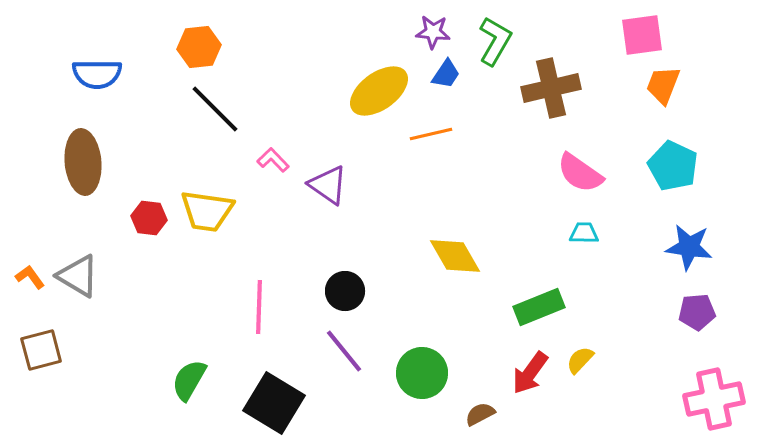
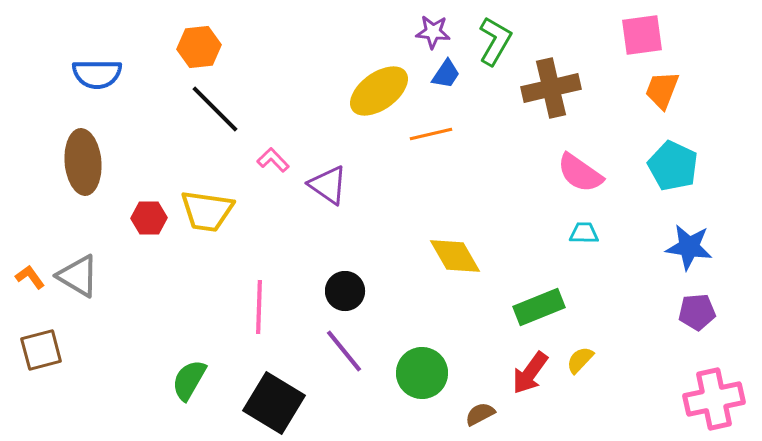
orange trapezoid: moved 1 px left, 5 px down
red hexagon: rotated 8 degrees counterclockwise
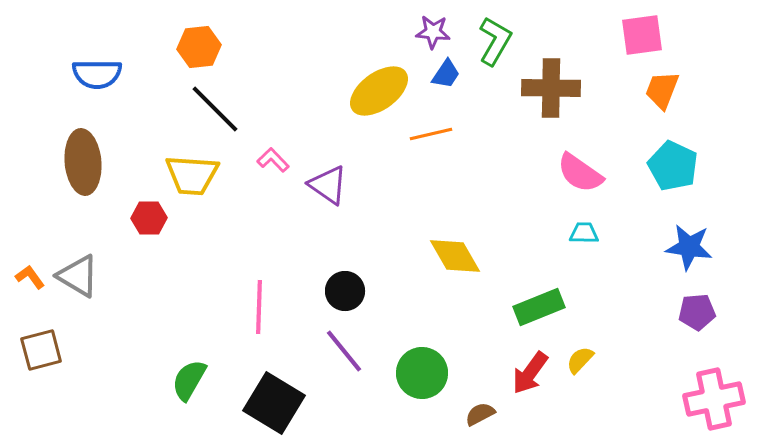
brown cross: rotated 14 degrees clockwise
yellow trapezoid: moved 15 px left, 36 px up; rotated 4 degrees counterclockwise
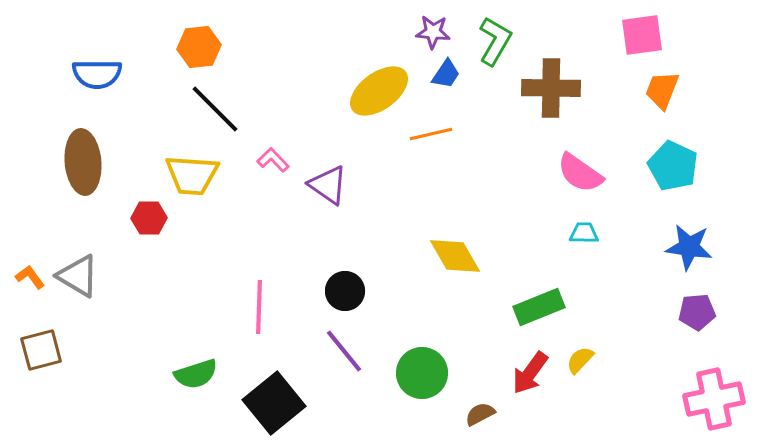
green semicircle: moved 7 px right, 6 px up; rotated 138 degrees counterclockwise
black square: rotated 20 degrees clockwise
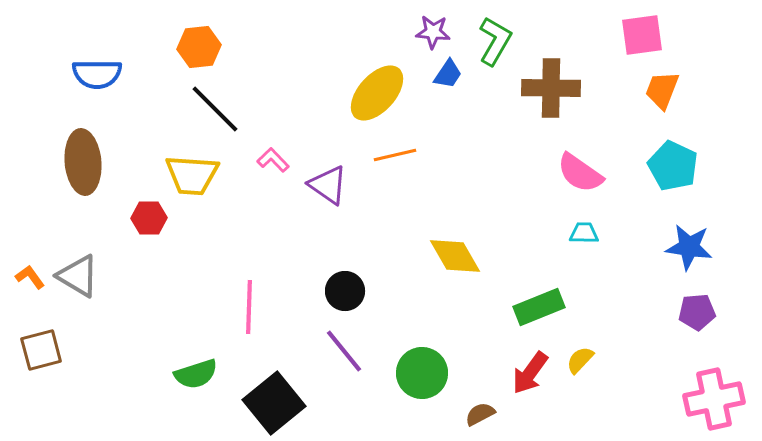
blue trapezoid: moved 2 px right
yellow ellipse: moved 2 px left, 2 px down; rotated 12 degrees counterclockwise
orange line: moved 36 px left, 21 px down
pink line: moved 10 px left
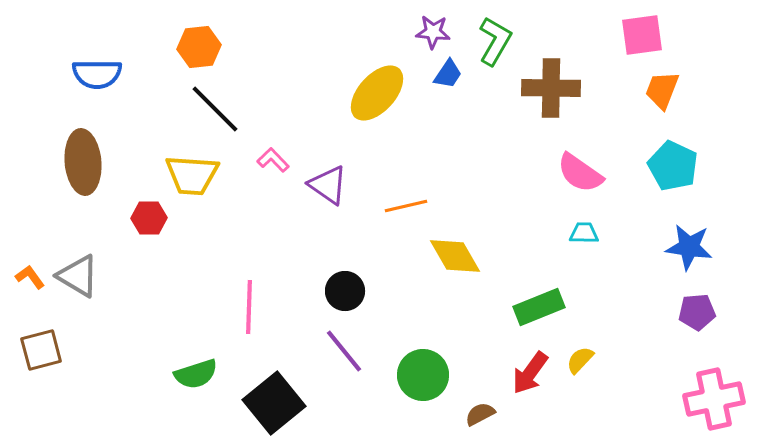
orange line: moved 11 px right, 51 px down
green circle: moved 1 px right, 2 px down
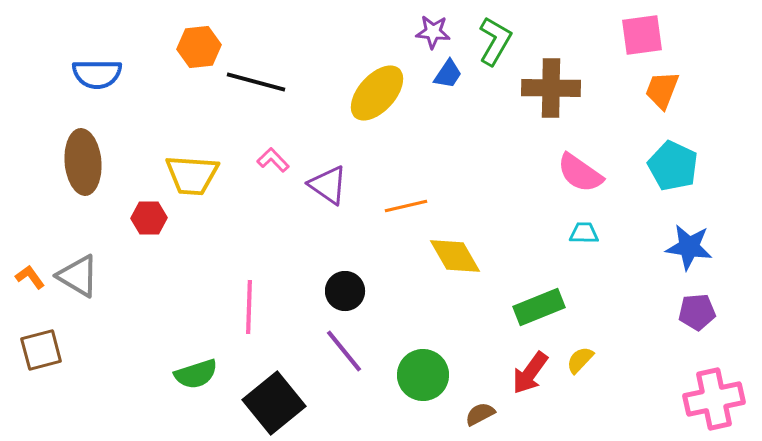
black line: moved 41 px right, 27 px up; rotated 30 degrees counterclockwise
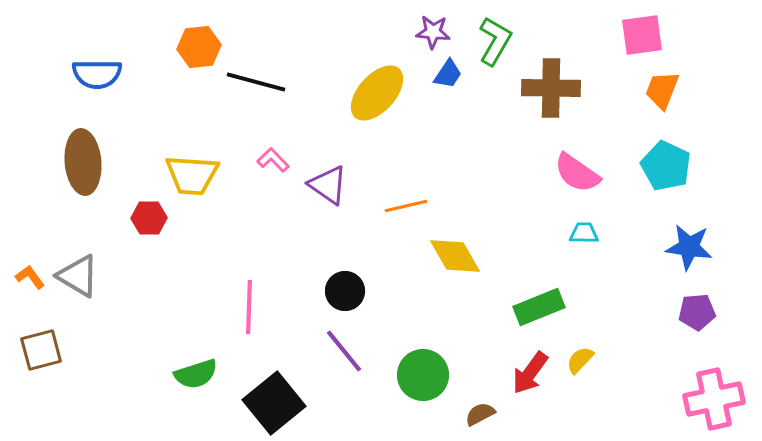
cyan pentagon: moved 7 px left
pink semicircle: moved 3 px left
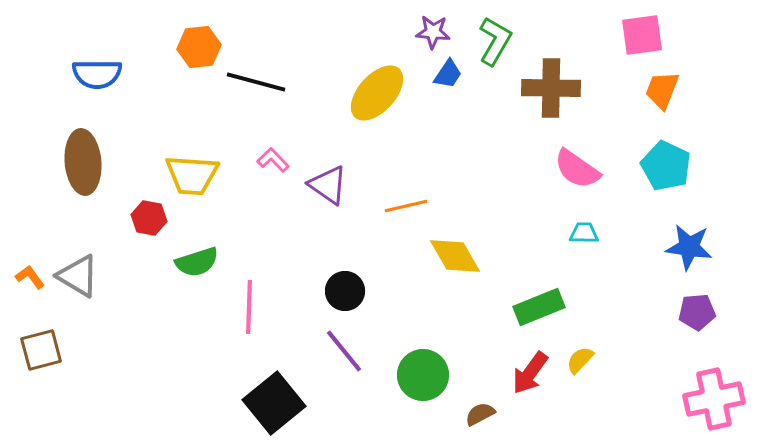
pink semicircle: moved 4 px up
red hexagon: rotated 12 degrees clockwise
green semicircle: moved 1 px right, 112 px up
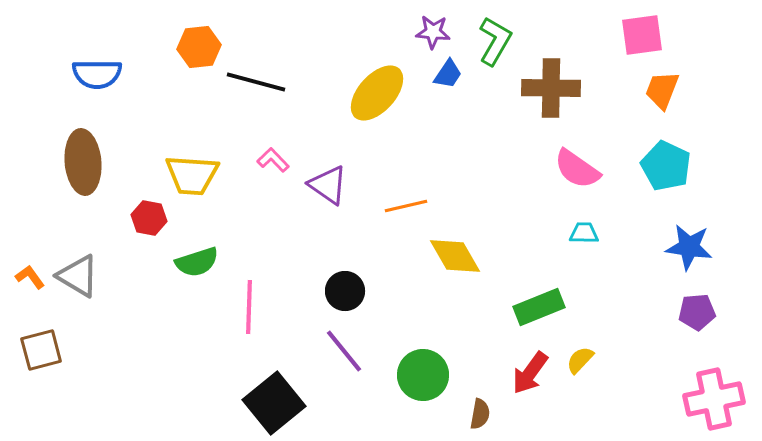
brown semicircle: rotated 128 degrees clockwise
